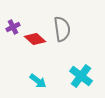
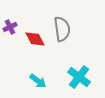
purple cross: moved 3 px left
red diamond: rotated 20 degrees clockwise
cyan cross: moved 2 px left, 1 px down
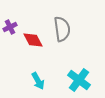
red diamond: moved 2 px left, 1 px down
cyan cross: moved 3 px down
cyan arrow: rotated 24 degrees clockwise
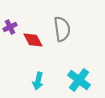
cyan arrow: rotated 42 degrees clockwise
